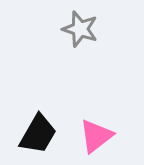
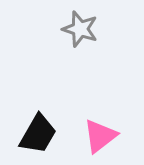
pink triangle: moved 4 px right
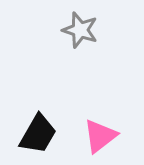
gray star: moved 1 px down
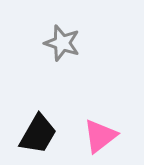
gray star: moved 18 px left, 13 px down
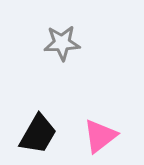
gray star: rotated 21 degrees counterclockwise
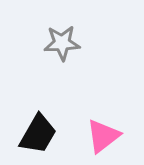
pink triangle: moved 3 px right
